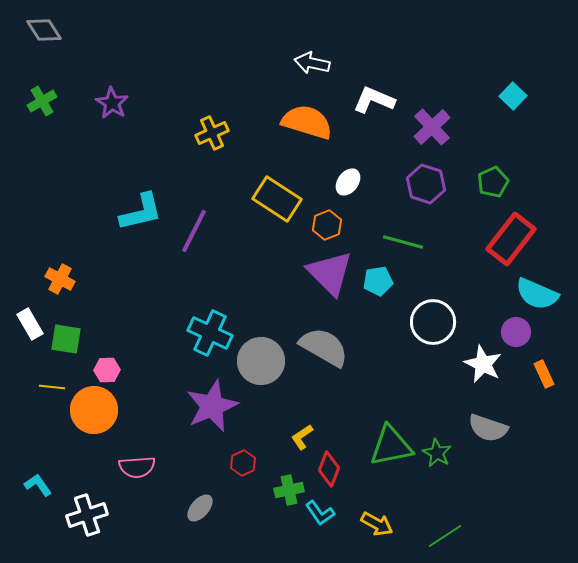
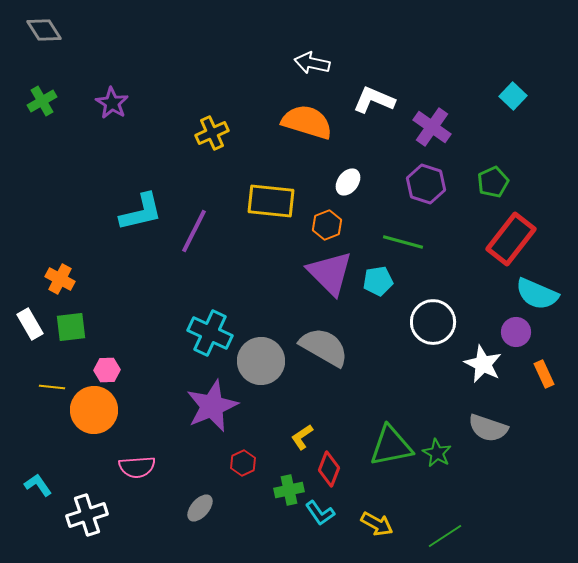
purple cross at (432, 127): rotated 12 degrees counterclockwise
yellow rectangle at (277, 199): moved 6 px left, 2 px down; rotated 27 degrees counterclockwise
green square at (66, 339): moved 5 px right, 12 px up; rotated 16 degrees counterclockwise
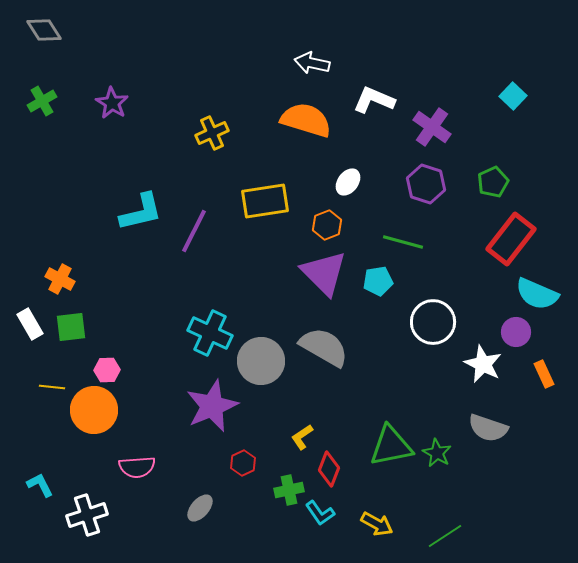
orange semicircle at (307, 122): moved 1 px left, 2 px up
yellow rectangle at (271, 201): moved 6 px left; rotated 15 degrees counterclockwise
purple triangle at (330, 273): moved 6 px left
cyan L-shape at (38, 485): moved 2 px right; rotated 8 degrees clockwise
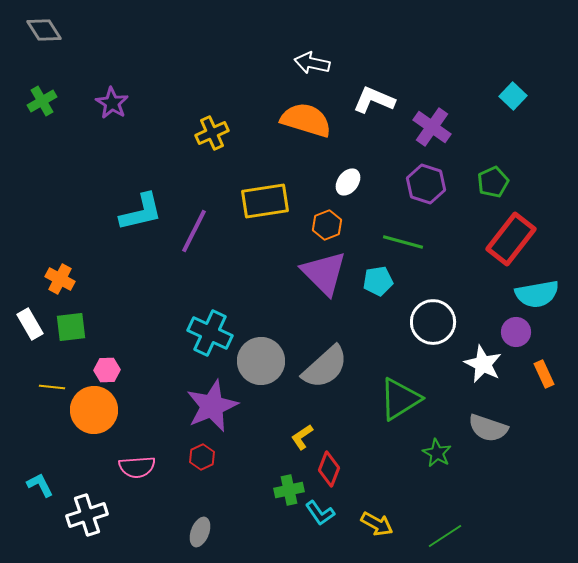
cyan semicircle at (537, 294): rotated 33 degrees counterclockwise
gray semicircle at (324, 347): moved 1 px right, 20 px down; rotated 108 degrees clockwise
green triangle at (391, 446): moved 9 px right, 47 px up; rotated 21 degrees counterclockwise
red hexagon at (243, 463): moved 41 px left, 6 px up
gray ellipse at (200, 508): moved 24 px down; rotated 20 degrees counterclockwise
